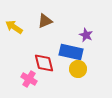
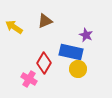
red diamond: rotated 45 degrees clockwise
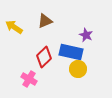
red diamond: moved 6 px up; rotated 15 degrees clockwise
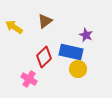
brown triangle: rotated 14 degrees counterclockwise
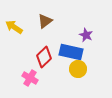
pink cross: moved 1 px right, 1 px up
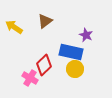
red diamond: moved 8 px down
yellow circle: moved 3 px left
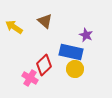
brown triangle: rotated 42 degrees counterclockwise
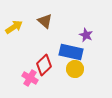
yellow arrow: rotated 114 degrees clockwise
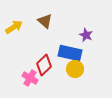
blue rectangle: moved 1 px left, 1 px down
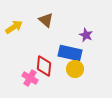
brown triangle: moved 1 px right, 1 px up
red diamond: moved 1 px down; rotated 40 degrees counterclockwise
